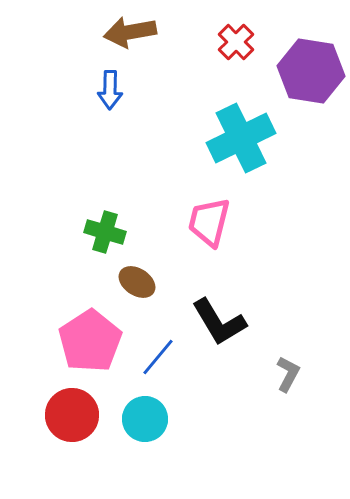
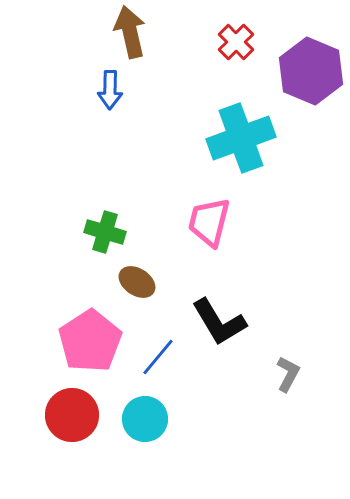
brown arrow: rotated 87 degrees clockwise
purple hexagon: rotated 14 degrees clockwise
cyan cross: rotated 6 degrees clockwise
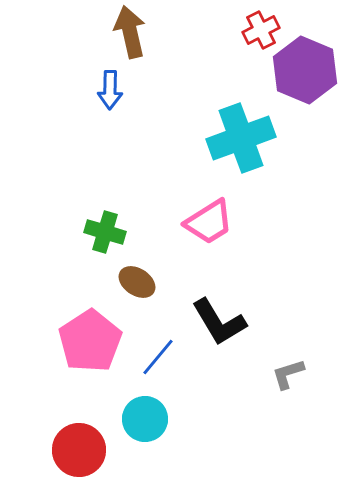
red cross: moved 25 px right, 12 px up; rotated 18 degrees clockwise
purple hexagon: moved 6 px left, 1 px up
pink trapezoid: rotated 136 degrees counterclockwise
gray L-shape: rotated 135 degrees counterclockwise
red circle: moved 7 px right, 35 px down
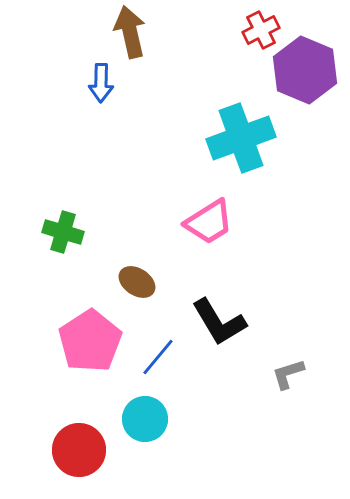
blue arrow: moved 9 px left, 7 px up
green cross: moved 42 px left
